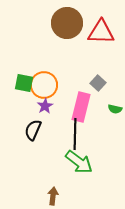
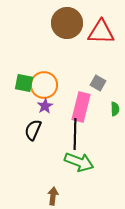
gray square: rotated 14 degrees counterclockwise
green semicircle: rotated 104 degrees counterclockwise
green arrow: rotated 16 degrees counterclockwise
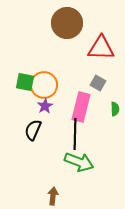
red triangle: moved 16 px down
green square: moved 1 px right, 1 px up
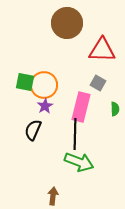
red triangle: moved 1 px right, 2 px down
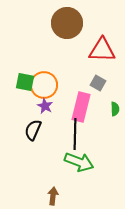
purple star: rotated 14 degrees counterclockwise
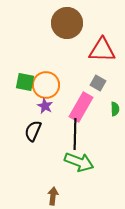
orange circle: moved 2 px right
pink rectangle: rotated 16 degrees clockwise
black semicircle: moved 1 px down
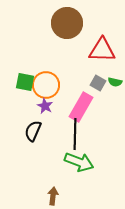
green semicircle: moved 27 px up; rotated 104 degrees clockwise
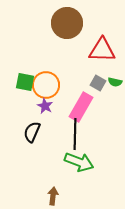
black semicircle: moved 1 px left, 1 px down
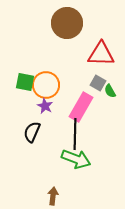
red triangle: moved 1 px left, 4 px down
green semicircle: moved 5 px left, 9 px down; rotated 48 degrees clockwise
green arrow: moved 3 px left, 3 px up
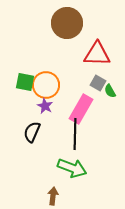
red triangle: moved 4 px left
pink rectangle: moved 2 px down
green arrow: moved 4 px left, 9 px down
